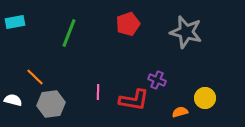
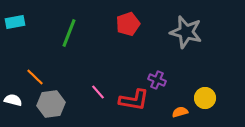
pink line: rotated 42 degrees counterclockwise
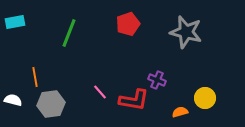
orange line: rotated 36 degrees clockwise
pink line: moved 2 px right
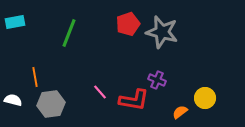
gray star: moved 24 px left
orange semicircle: rotated 21 degrees counterclockwise
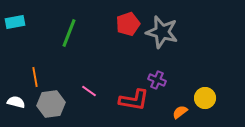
pink line: moved 11 px left, 1 px up; rotated 14 degrees counterclockwise
white semicircle: moved 3 px right, 2 px down
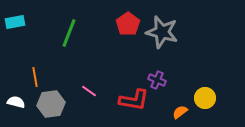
red pentagon: rotated 15 degrees counterclockwise
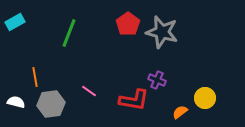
cyan rectangle: rotated 18 degrees counterclockwise
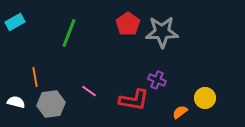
gray star: rotated 16 degrees counterclockwise
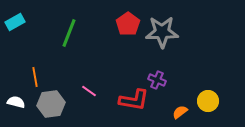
yellow circle: moved 3 px right, 3 px down
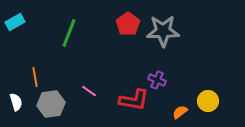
gray star: moved 1 px right, 1 px up
white semicircle: rotated 60 degrees clockwise
